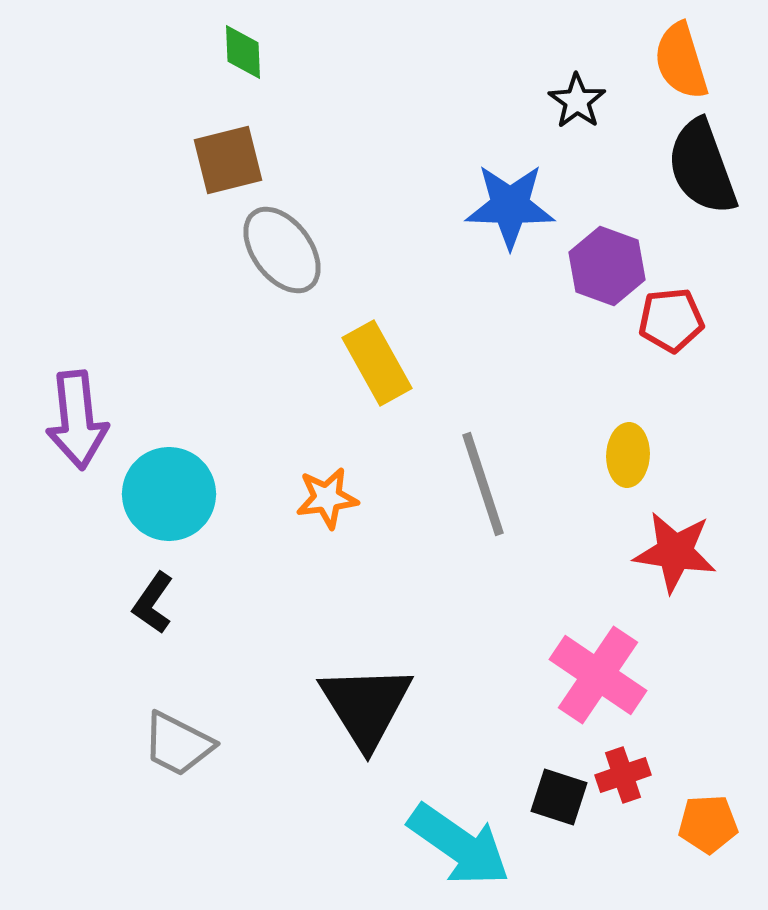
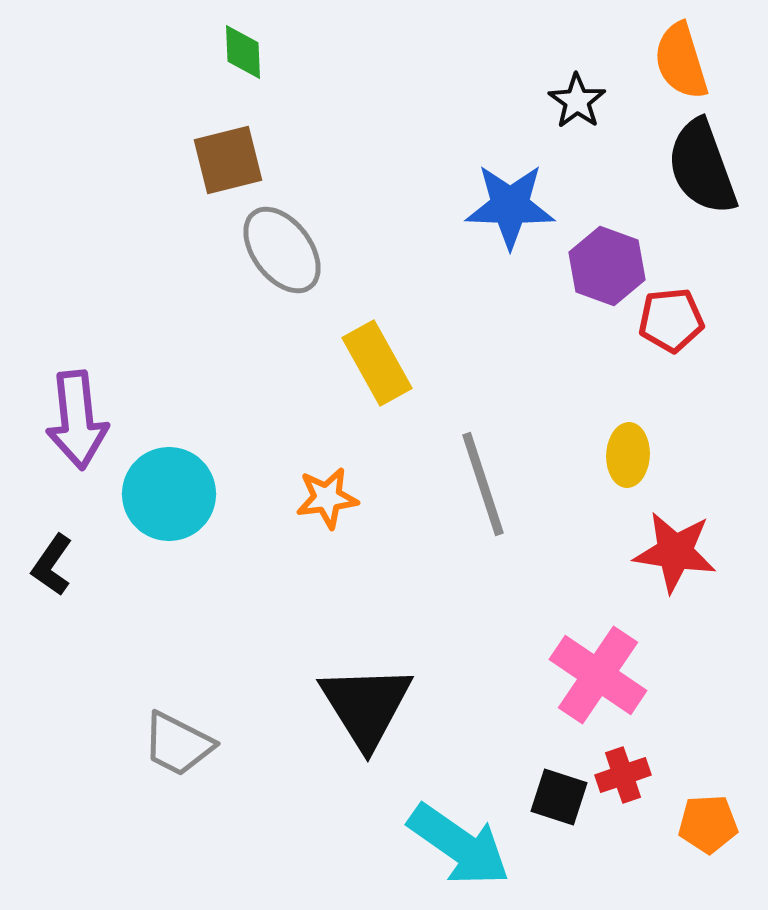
black L-shape: moved 101 px left, 38 px up
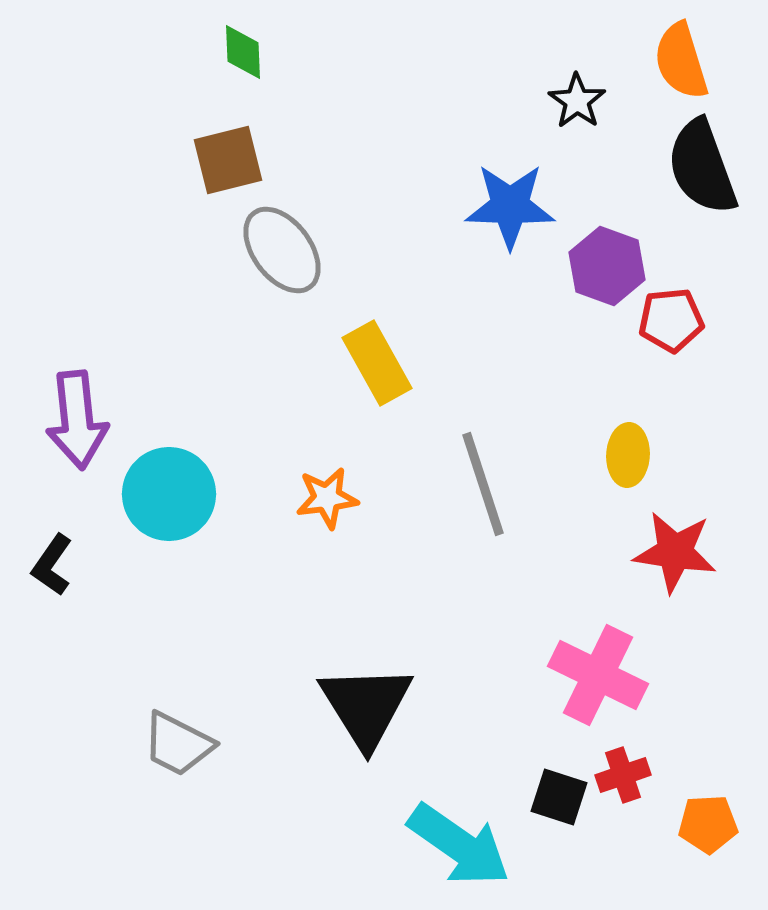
pink cross: rotated 8 degrees counterclockwise
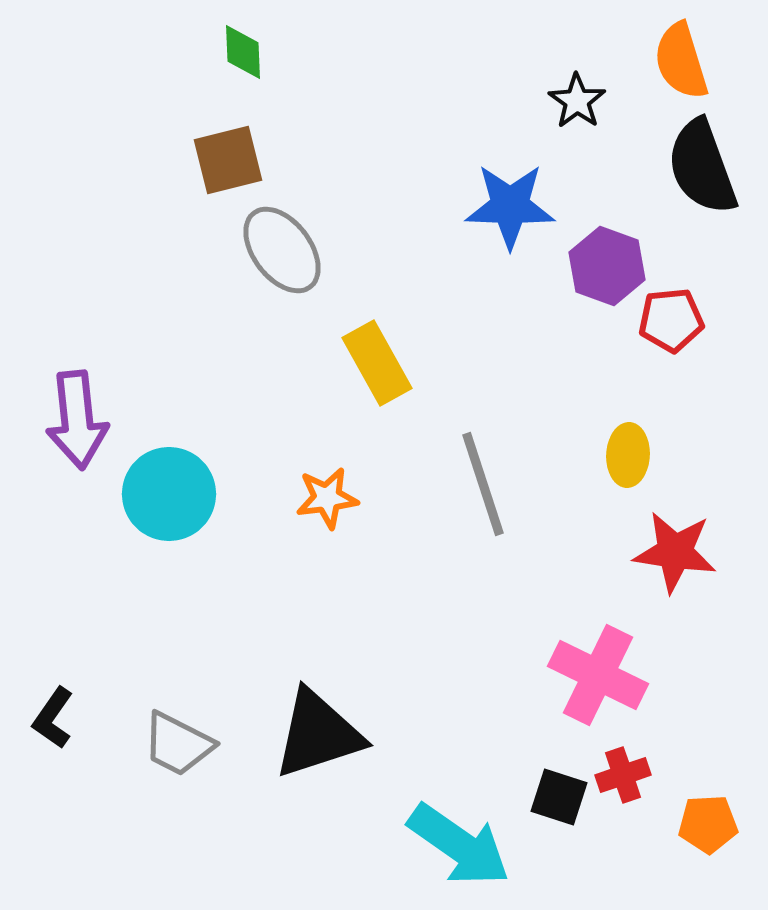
black L-shape: moved 1 px right, 153 px down
black triangle: moved 48 px left, 28 px down; rotated 44 degrees clockwise
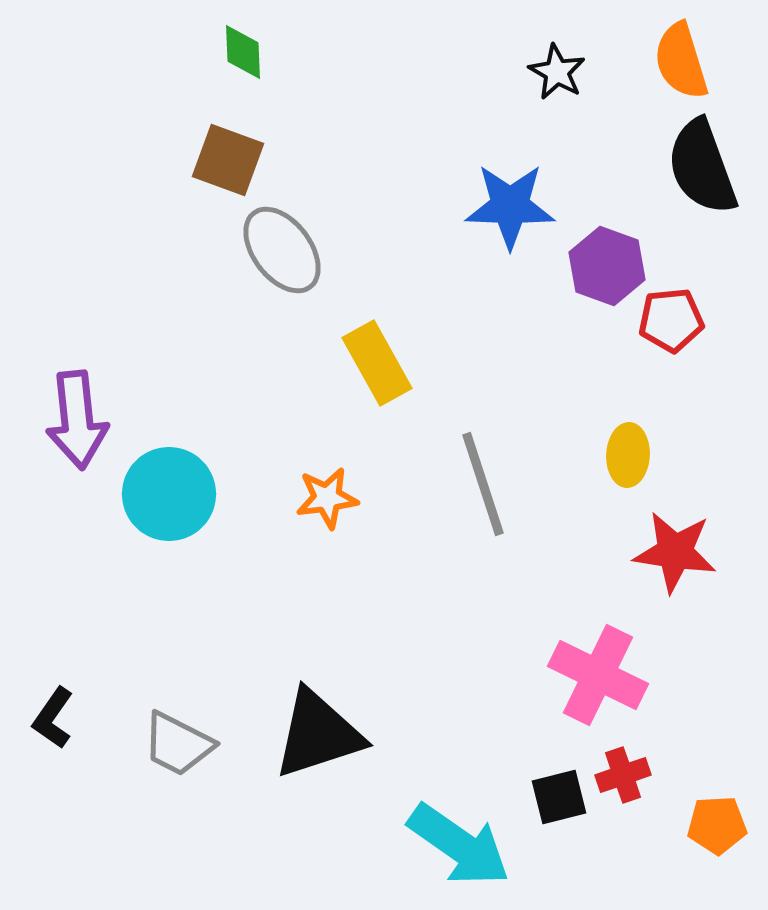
black star: moved 20 px left, 29 px up; rotated 6 degrees counterclockwise
brown square: rotated 34 degrees clockwise
black square: rotated 32 degrees counterclockwise
orange pentagon: moved 9 px right, 1 px down
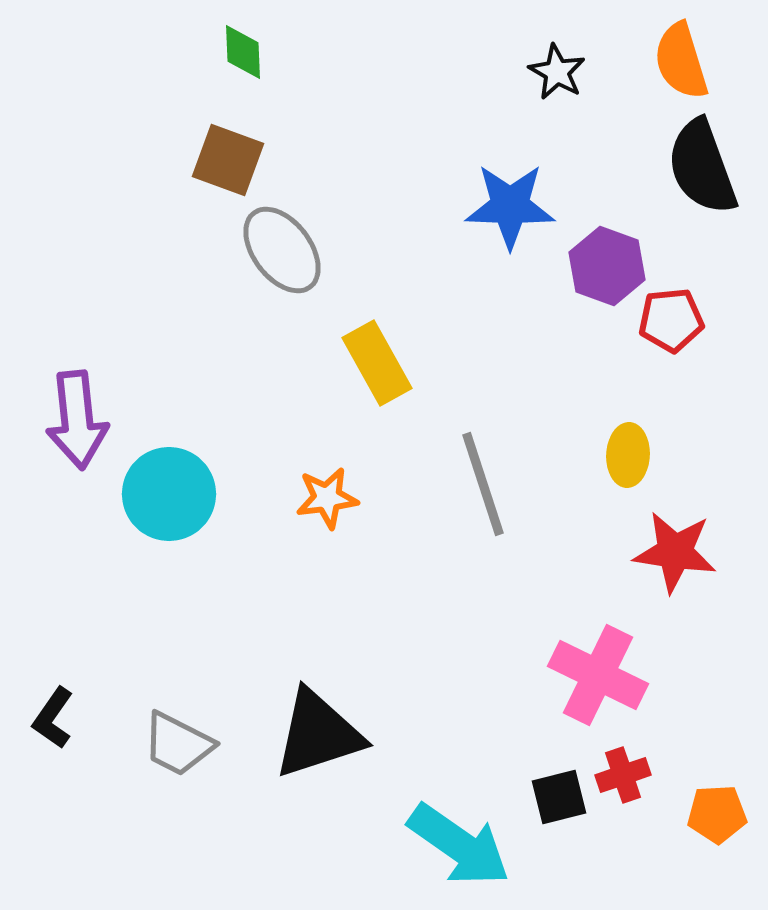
orange pentagon: moved 11 px up
